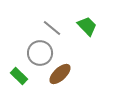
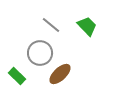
gray line: moved 1 px left, 3 px up
green rectangle: moved 2 px left
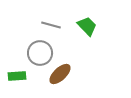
gray line: rotated 24 degrees counterclockwise
green rectangle: rotated 48 degrees counterclockwise
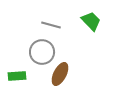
green trapezoid: moved 4 px right, 5 px up
gray circle: moved 2 px right, 1 px up
brown ellipse: rotated 20 degrees counterclockwise
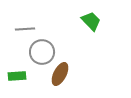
gray line: moved 26 px left, 4 px down; rotated 18 degrees counterclockwise
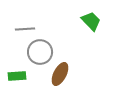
gray circle: moved 2 px left
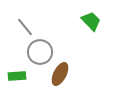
gray line: moved 2 px up; rotated 54 degrees clockwise
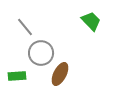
gray circle: moved 1 px right, 1 px down
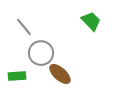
gray line: moved 1 px left
brown ellipse: rotated 75 degrees counterclockwise
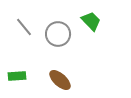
gray circle: moved 17 px right, 19 px up
brown ellipse: moved 6 px down
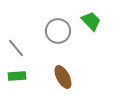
gray line: moved 8 px left, 21 px down
gray circle: moved 3 px up
brown ellipse: moved 3 px right, 3 px up; rotated 20 degrees clockwise
